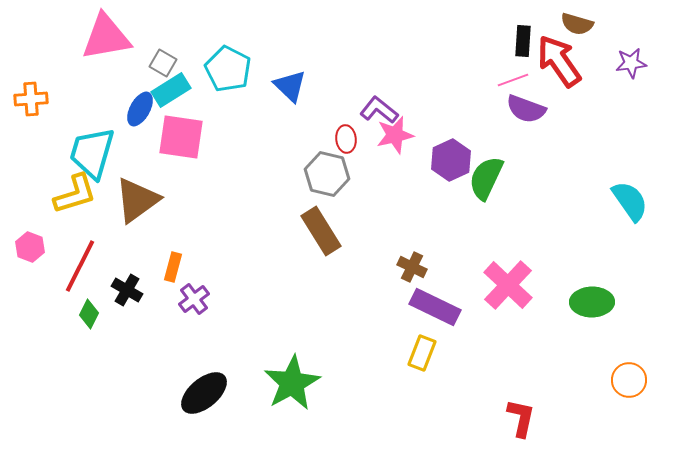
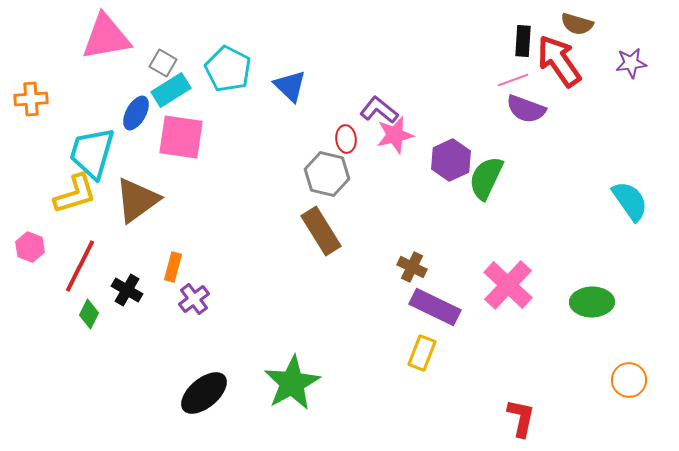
blue ellipse: moved 4 px left, 4 px down
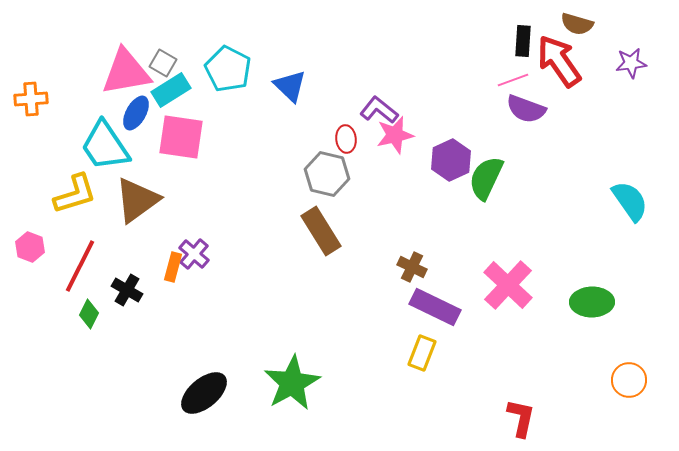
pink triangle: moved 20 px right, 35 px down
cyan trapezoid: moved 13 px right, 7 px up; rotated 50 degrees counterclockwise
purple cross: moved 45 px up; rotated 12 degrees counterclockwise
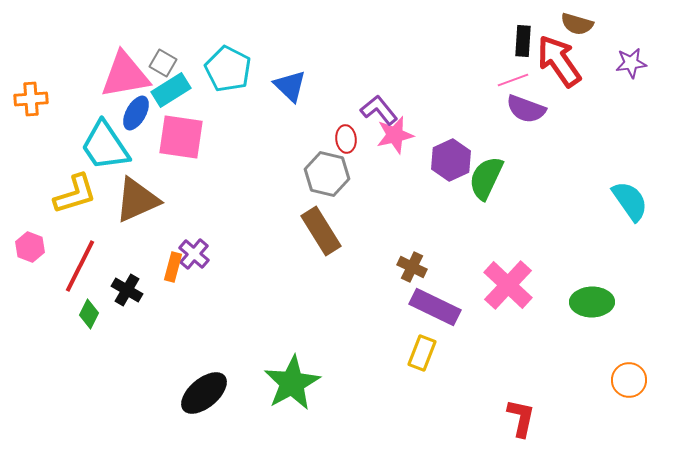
pink triangle: moved 1 px left, 3 px down
purple L-shape: rotated 12 degrees clockwise
brown triangle: rotated 12 degrees clockwise
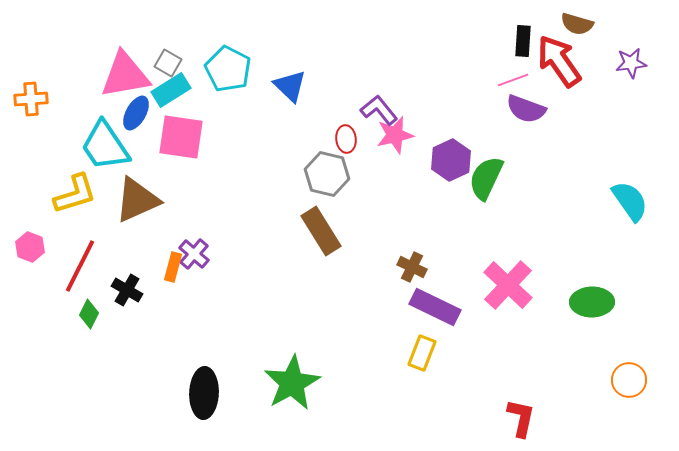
gray square: moved 5 px right
black ellipse: rotated 48 degrees counterclockwise
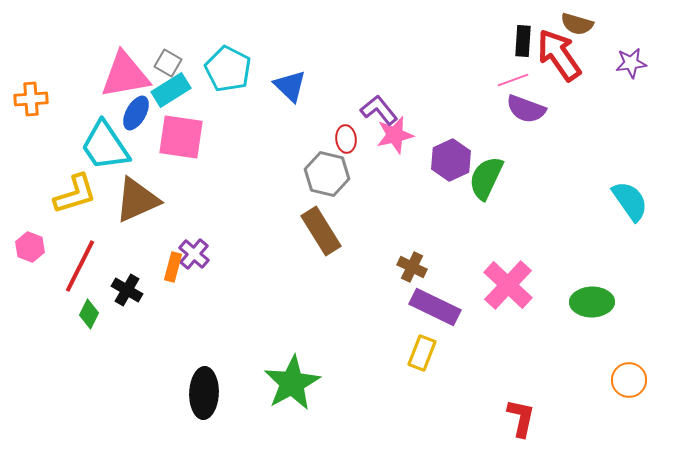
red arrow: moved 6 px up
